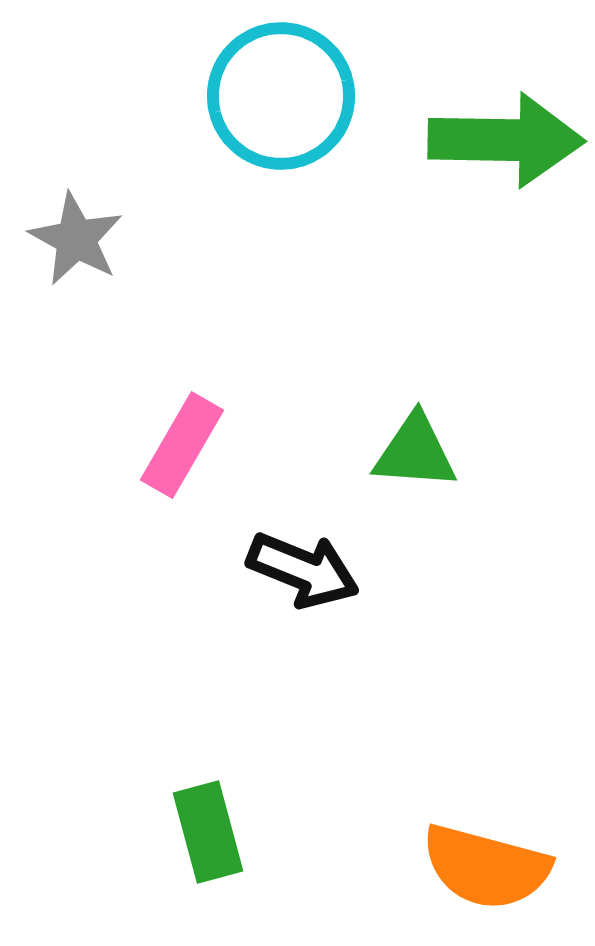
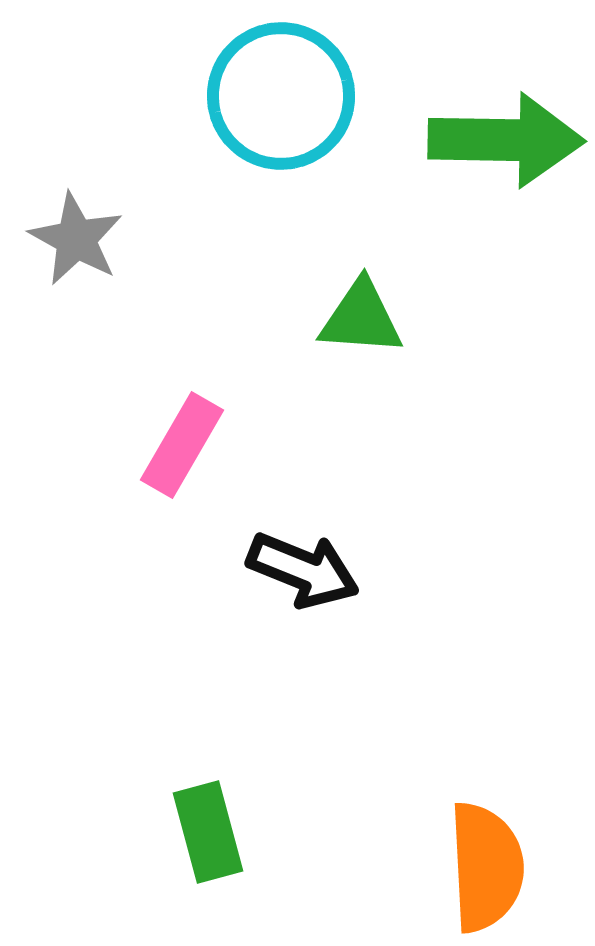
green triangle: moved 54 px left, 134 px up
orange semicircle: rotated 108 degrees counterclockwise
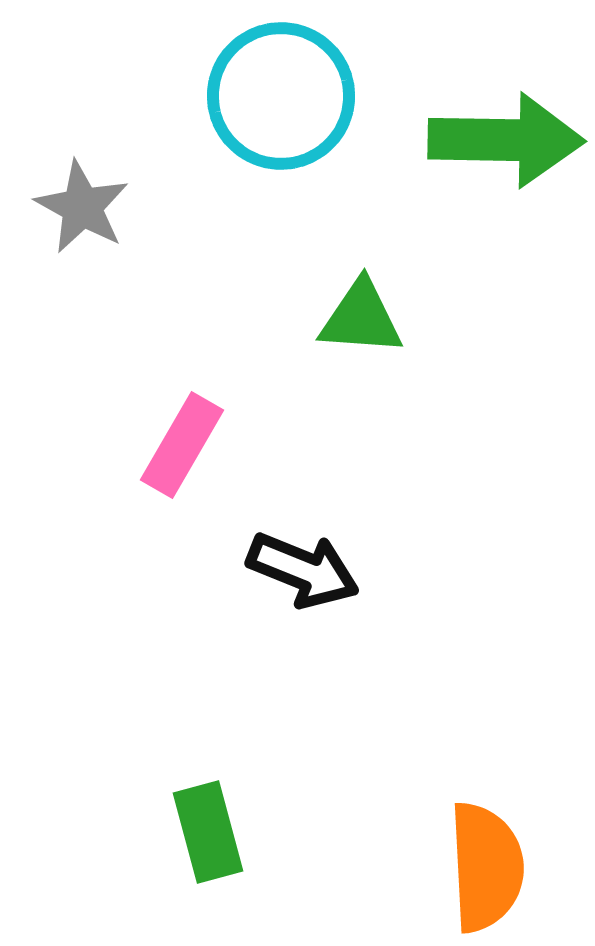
gray star: moved 6 px right, 32 px up
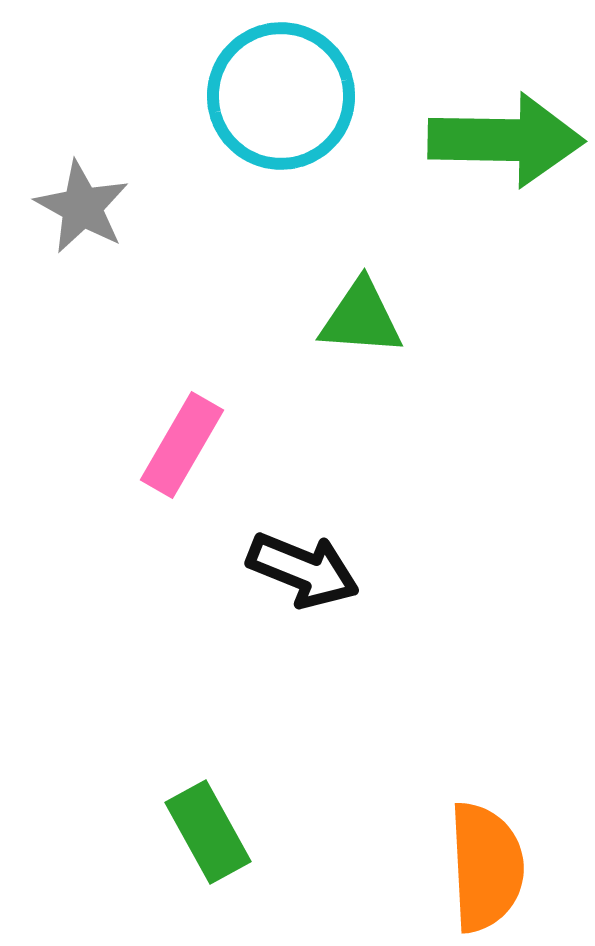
green rectangle: rotated 14 degrees counterclockwise
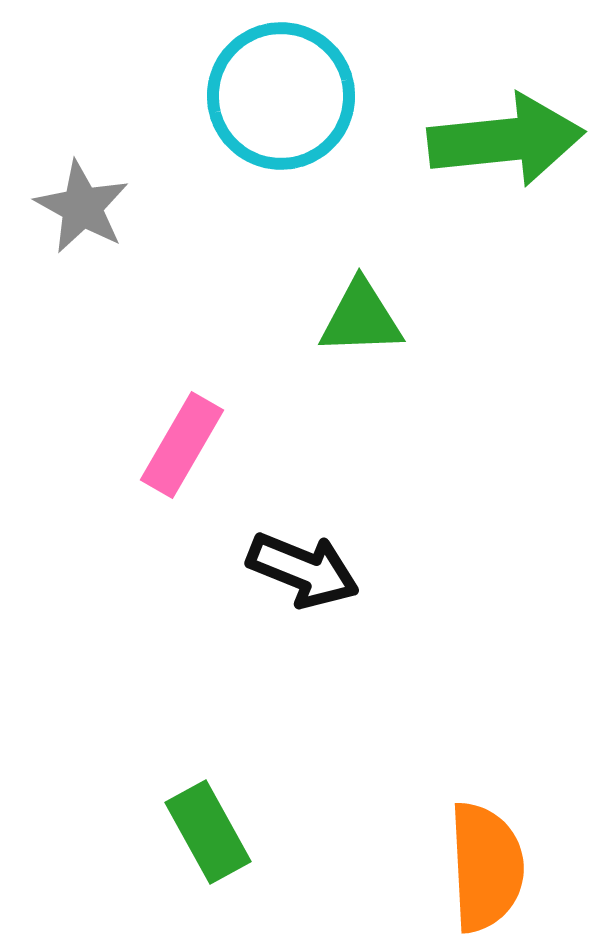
green arrow: rotated 7 degrees counterclockwise
green triangle: rotated 6 degrees counterclockwise
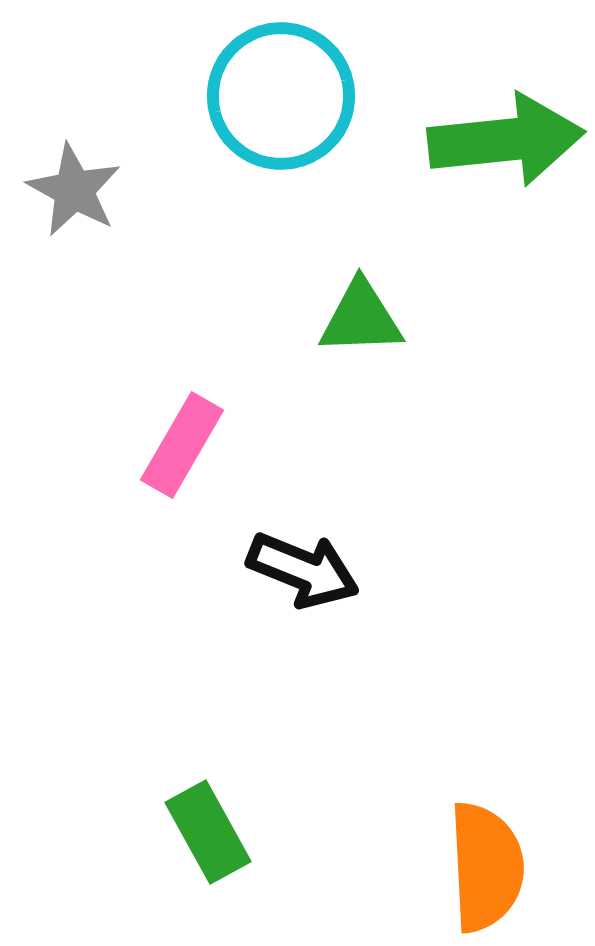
gray star: moved 8 px left, 17 px up
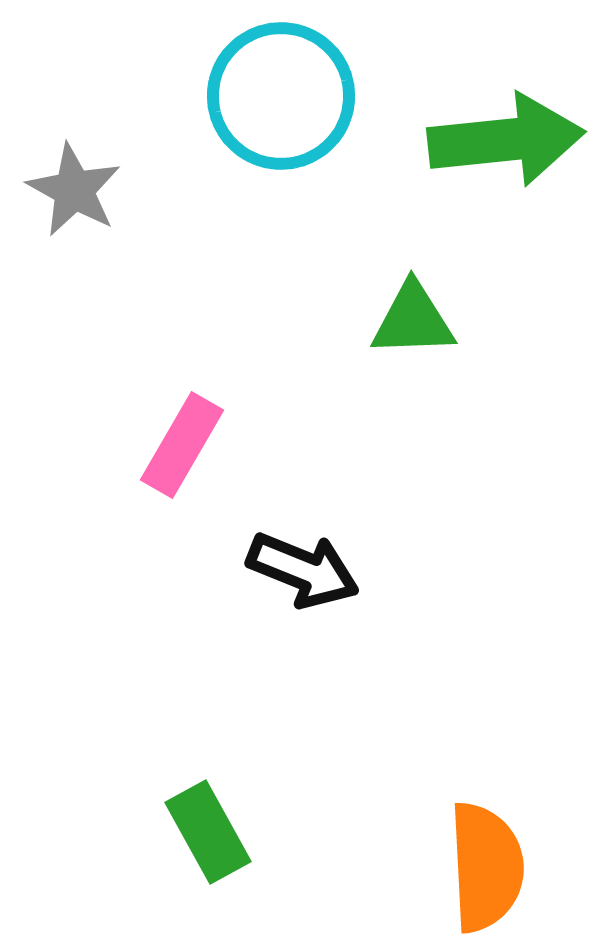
green triangle: moved 52 px right, 2 px down
